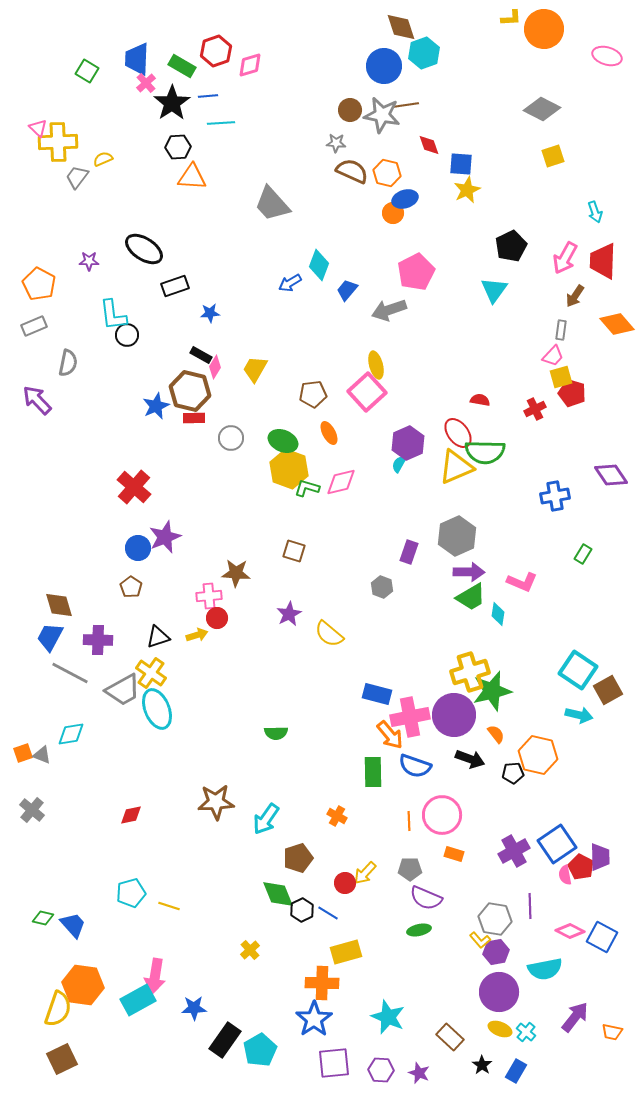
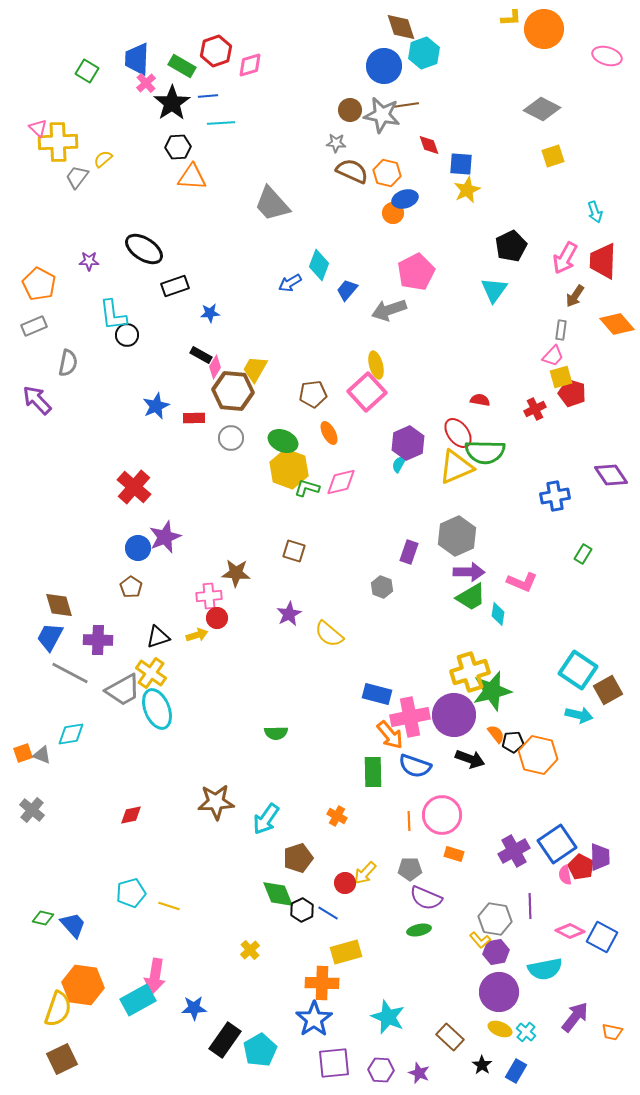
yellow semicircle at (103, 159): rotated 18 degrees counterclockwise
brown hexagon at (190, 391): moved 43 px right; rotated 9 degrees counterclockwise
black pentagon at (513, 773): moved 31 px up
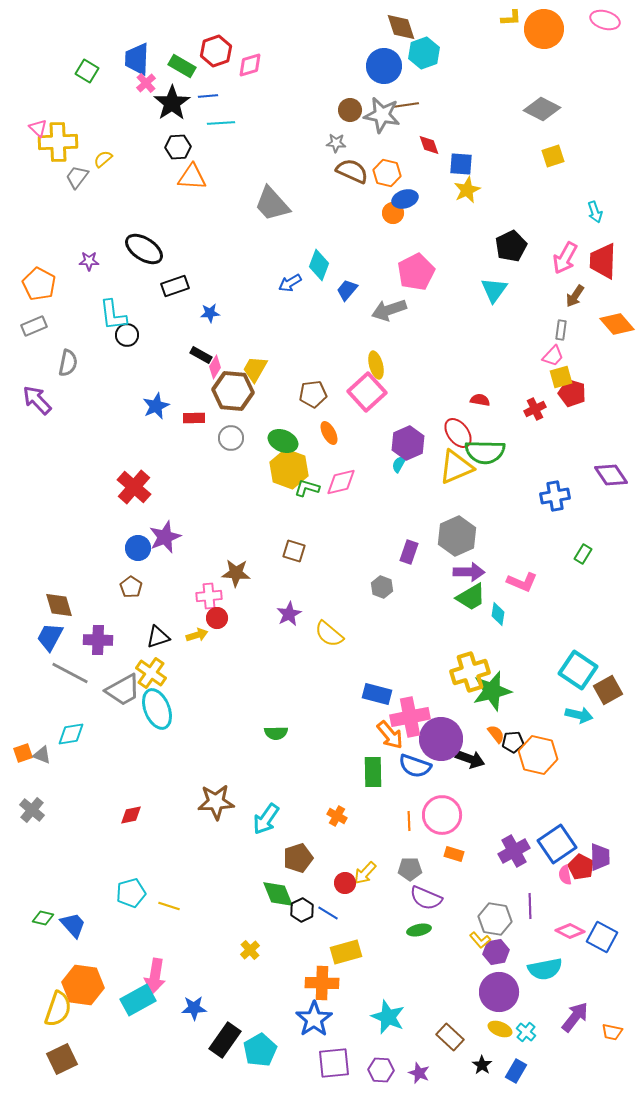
pink ellipse at (607, 56): moved 2 px left, 36 px up
purple circle at (454, 715): moved 13 px left, 24 px down
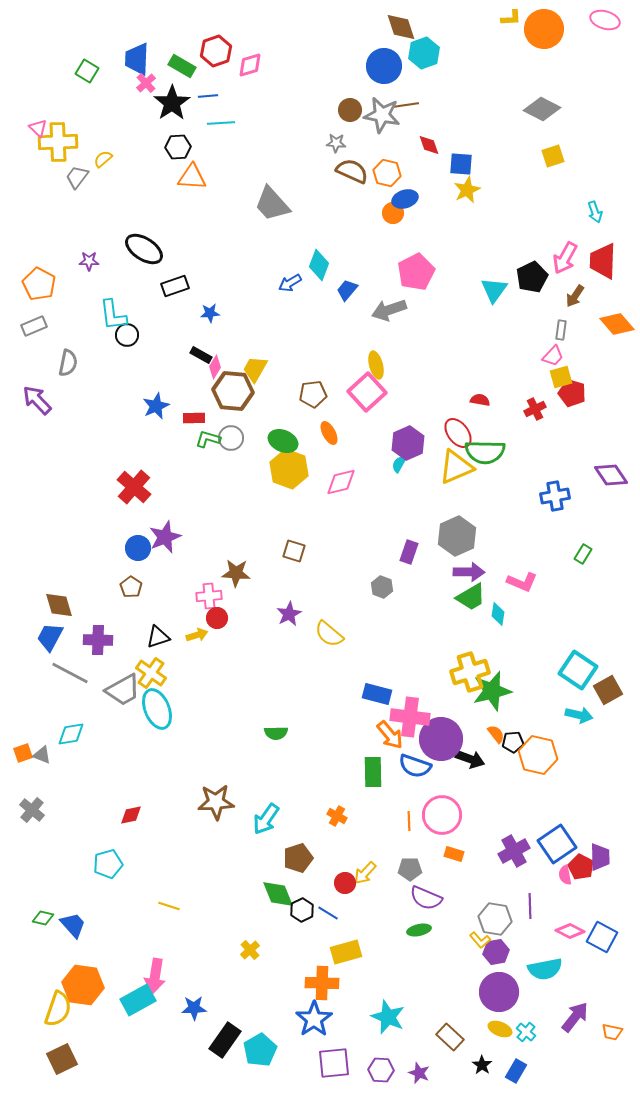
black pentagon at (511, 246): moved 21 px right, 31 px down
green L-shape at (307, 488): moved 99 px left, 49 px up
pink cross at (410, 717): rotated 18 degrees clockwise
cyan pentagon at (131, 893): moved 23 px left, 29 px up
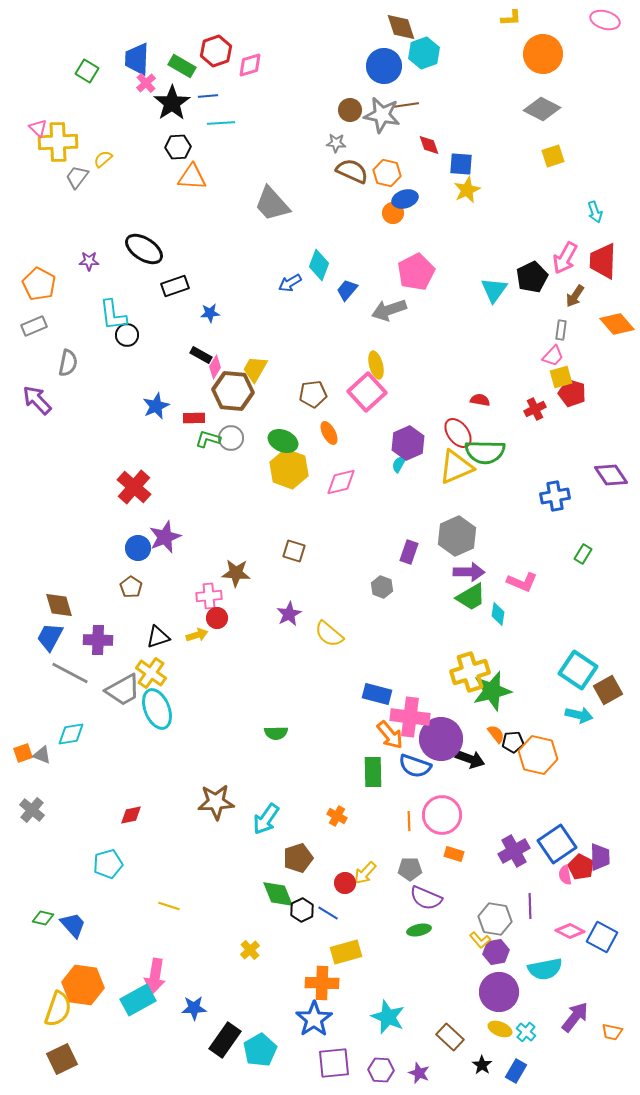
orange circle at (544, 29): moved 1 px left, 25 px down
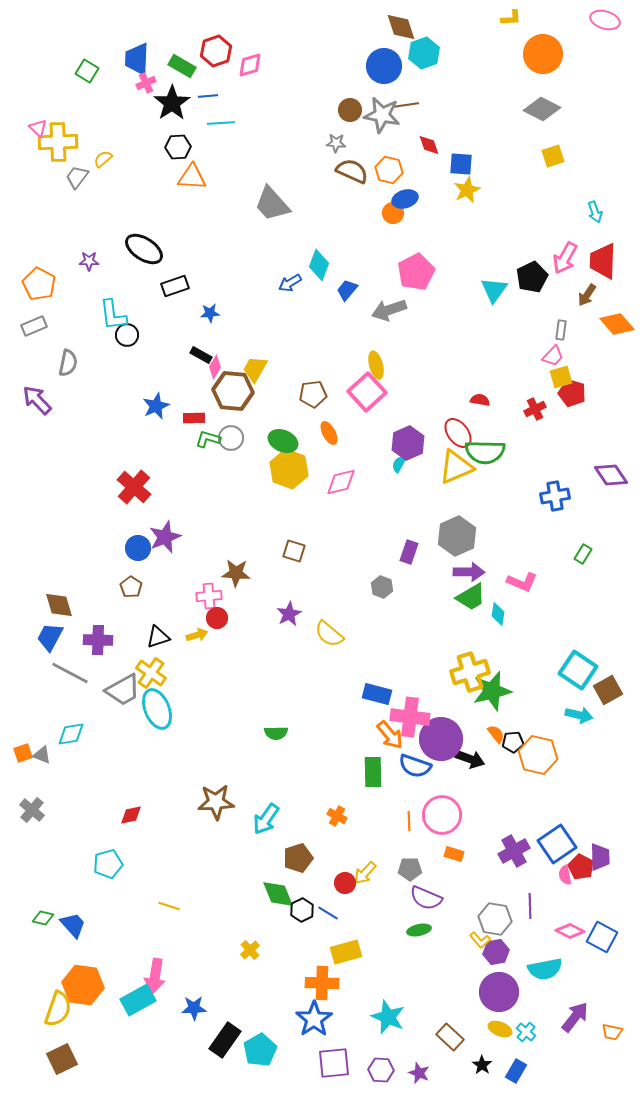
pink cross at (146, 83): rotated 18 degrees clockwise
orange hexagon at (387, 173): moved 2 px right, 3 px up
brown arrow at (575, 296): moved 12 px right, 1 px up
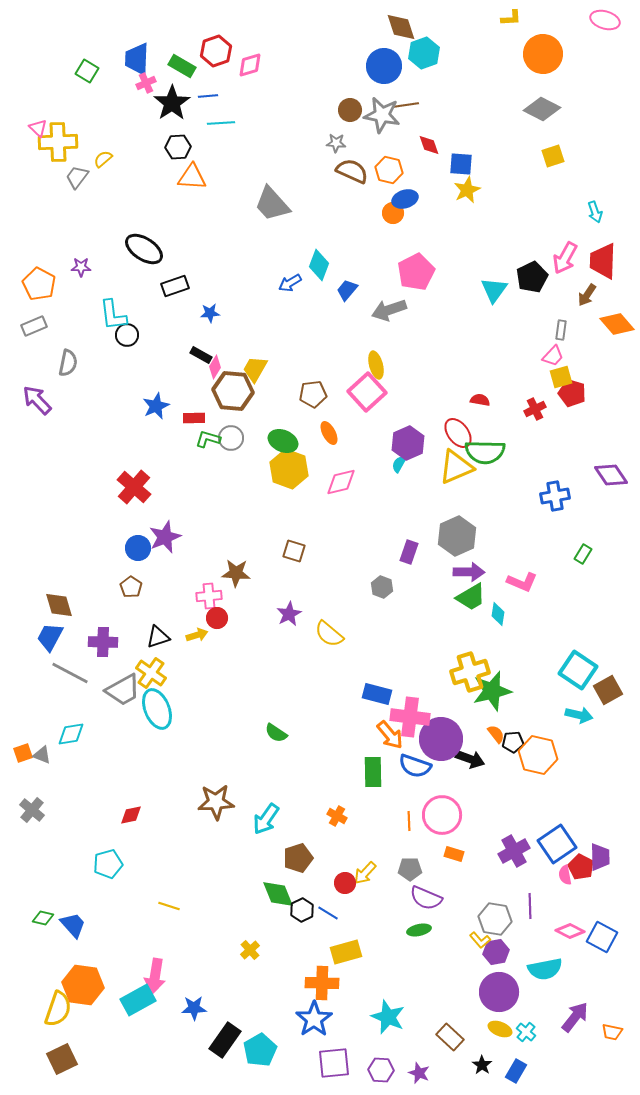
purple star at (89, 261): moved 8 px left, 6 px down
purple cross at (98, 640): moved 5 px right, 2 px down
green semicircle at (276, 733): rotated 35 degrees clockwise
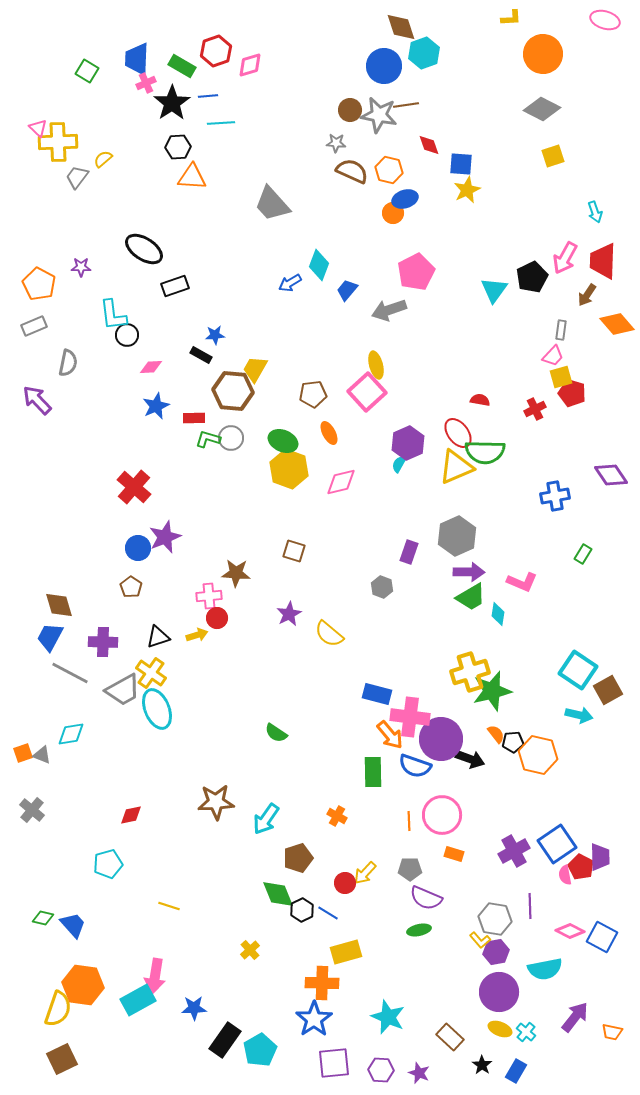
gray star at (382, 115): moved 3 px left
blue star at (210, 313): moved 5 px right, 22 px down
pink diamond at (215, 367): moved 64 px left; rotated 55 degrees clockwise
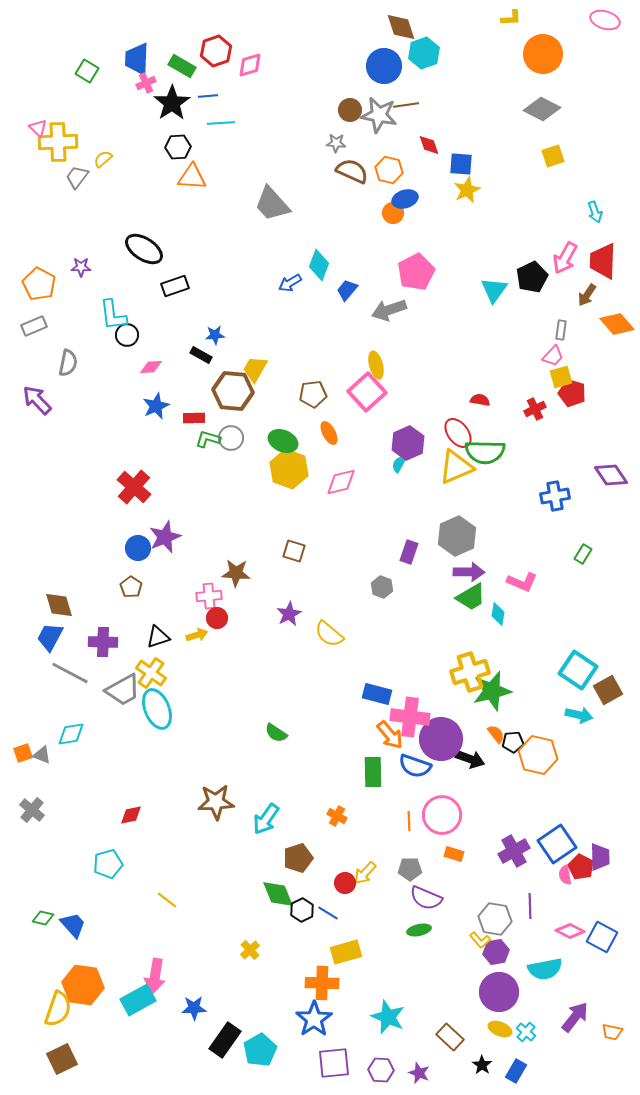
yellow line at (169, 906): moved 2 px left, 6 px up; rotated 20 degrees clockwise
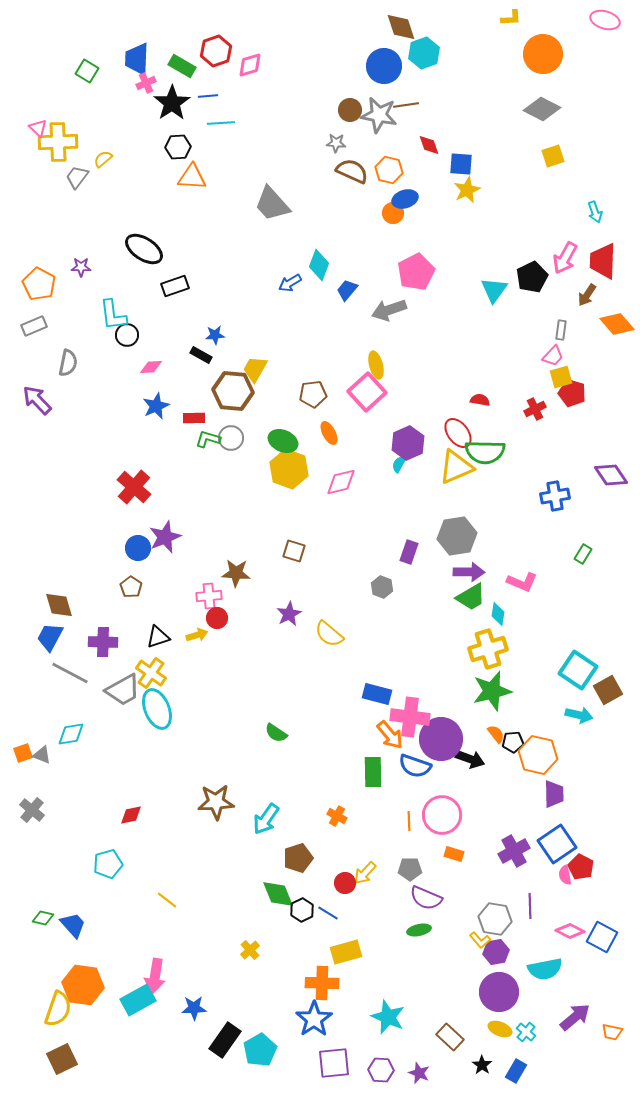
gray hexagon at (457, 536): rotated 15 degrees clockwise
yellow cross at (470, 672): moved 18 px right, 23 px up
purple trapezoid at (600, 857): moved 46 px left, 63 px up
purple arrow at (575, 1017): rotated 12 degrees clockwise
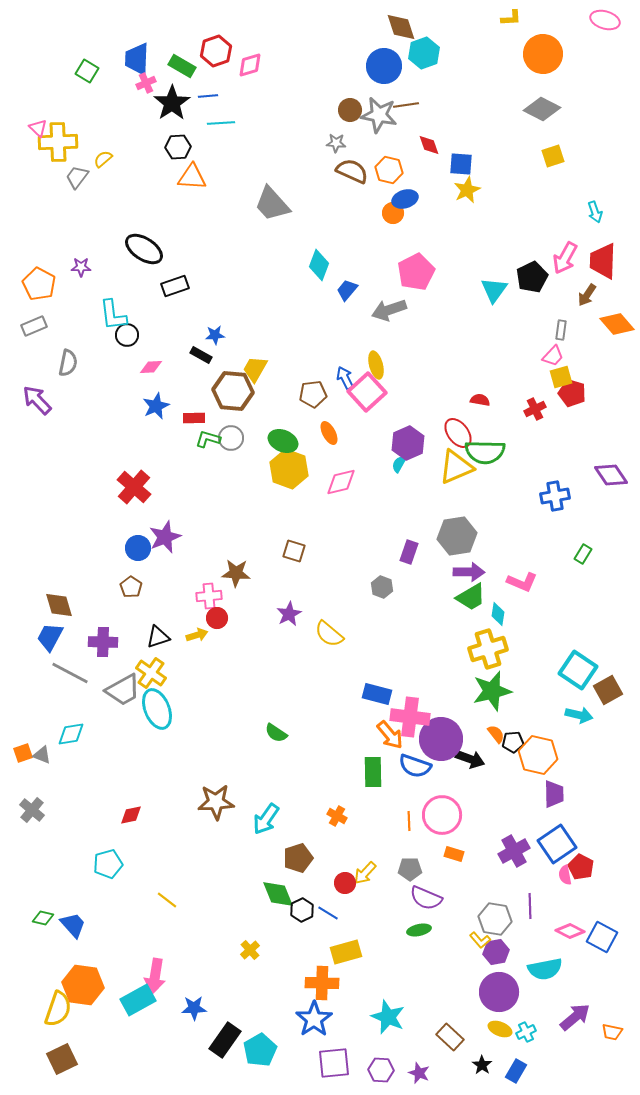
blue arrow at (290, 283): moved 55 px right, 95 px down; rotated 95 degrees clockwise
cyan cross at (526, 1032): rotated 24 degrees clockwise
